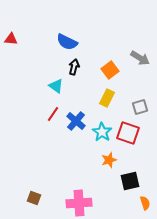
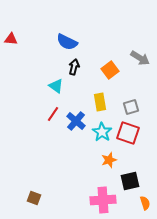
yellow rectangle: moved 7 px left, 4 px down; rotated 36 degrees counterclockwise
gray square: moved 9 px left
pink cross: moved 24 px right, 3 px up
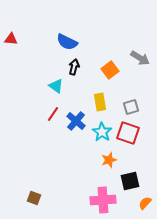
orange semicircle: rotated 120 degrees counterclockwise
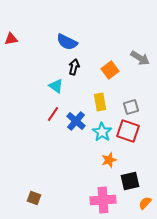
red triangle: rotated 16 degrees counterclockwise
red square: moved 2 px up
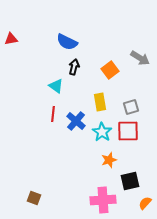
red line: rotated 28 degrees counterclockwise
red square: rotated 20 degrees counterclockwise
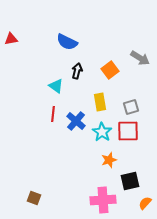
black arrow: moved 3 px right, 4 px down
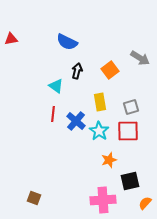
cyan star: moved 3 px left, 1 px up
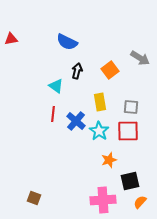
gray square: rotated 21 degrees clockwise
orange semicircle: moved 5 px left, 1 px up
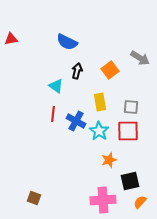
blue cross: rotated 12 degrees counterclockwise
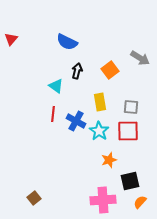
red triangle: rotated 40 degrees counterclockwise
brown square: rotated 32 degrees clockwise
